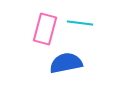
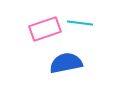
pink rectangle: rotated 56 degrees clockwise
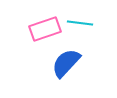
blue semicircle: rotated 36 degrees counterclockwise
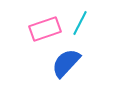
cyan line: rotated 70 degrees counterclockwise
